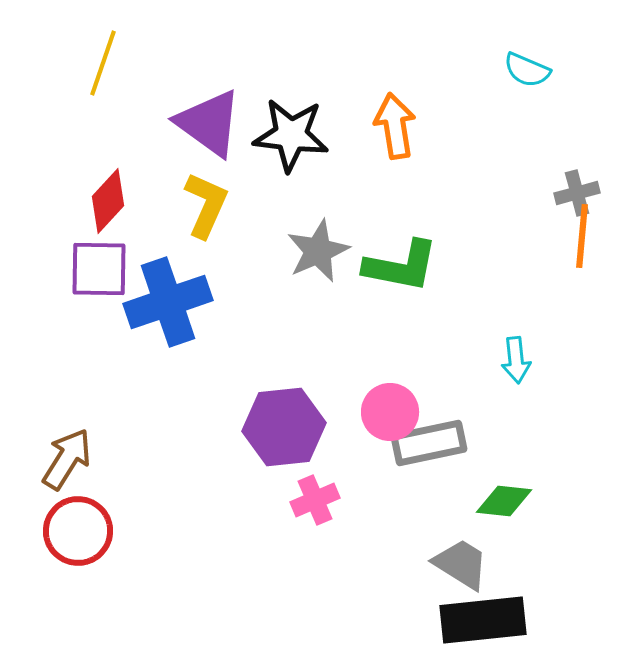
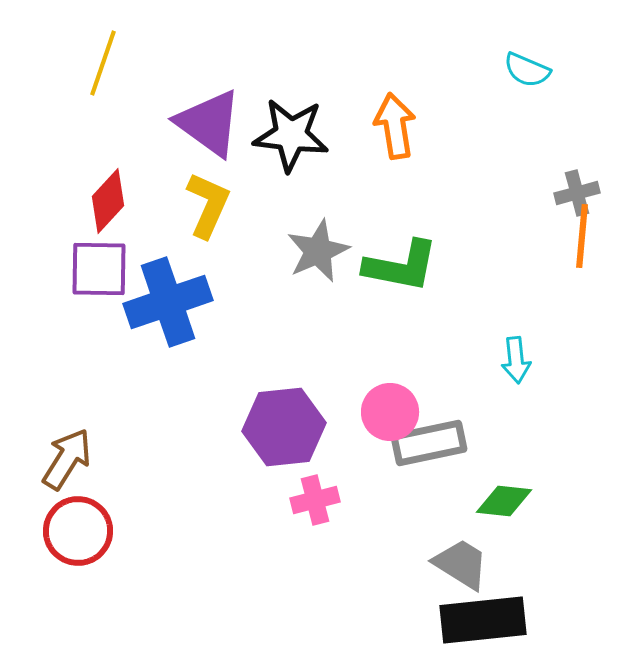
yellow L-shape: moved 2 px right
pink cross: rotated 9 degrees clockwise
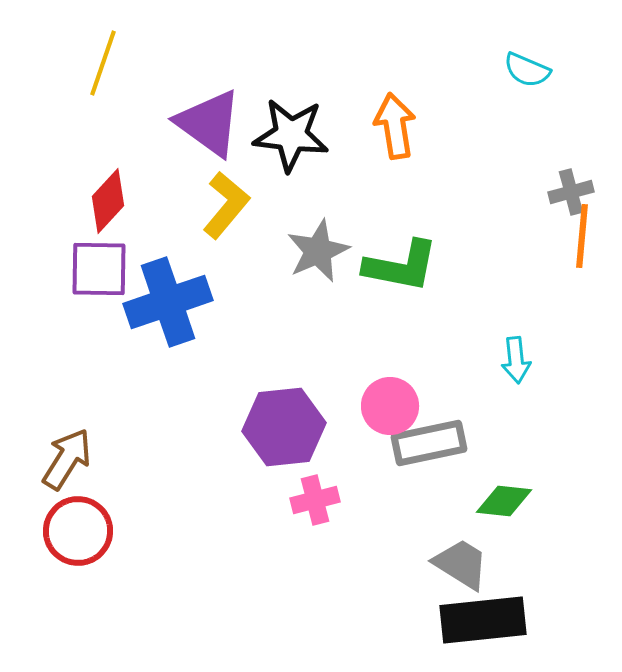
gray cross: moved 6 px left, 1 px up
yellow L-shape: moved 18 px right; rotated 16 degrees clockwise
pink circle: moved 6 px up
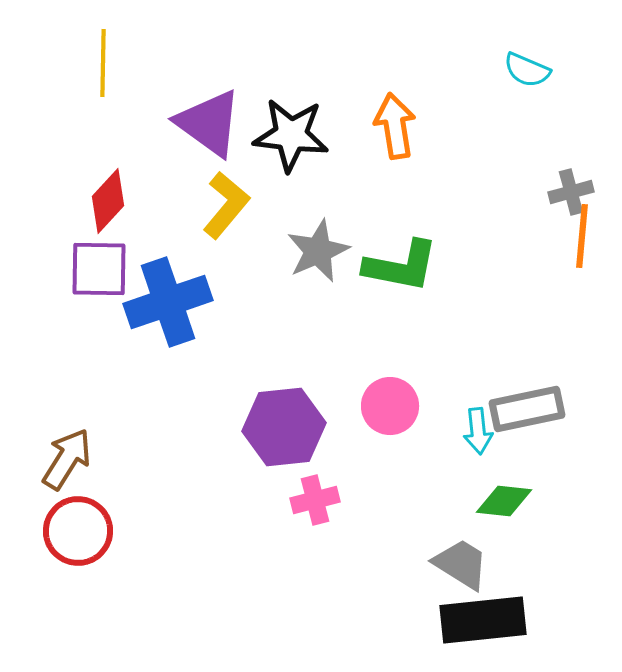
yellow line: rotated 18 degrees counterclockwise
cyan arrow: moved 38 px left, 71 px down
gray rectangle: moved 98 px right, 34 px up
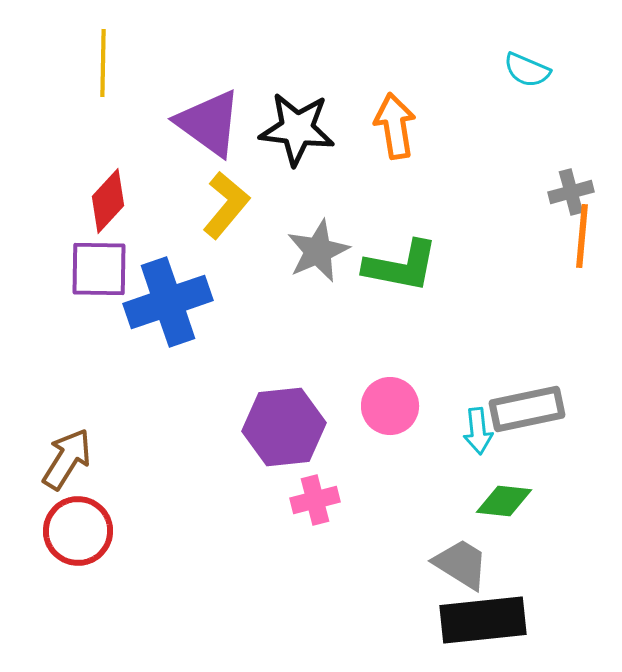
black star: moved 6 px right, 6 px up
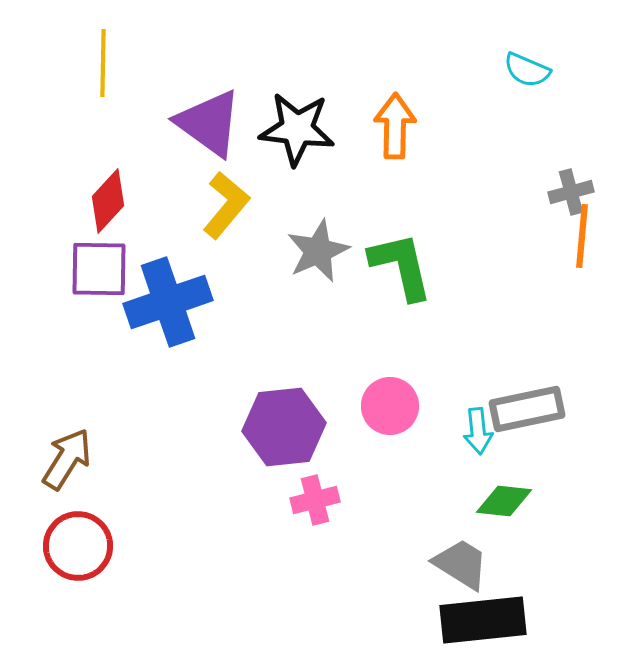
orange arrow: rotated 10 degrees clockwise
green L-shape: rotated 114 degrees counterclockwise
red circle: moved 15 px down
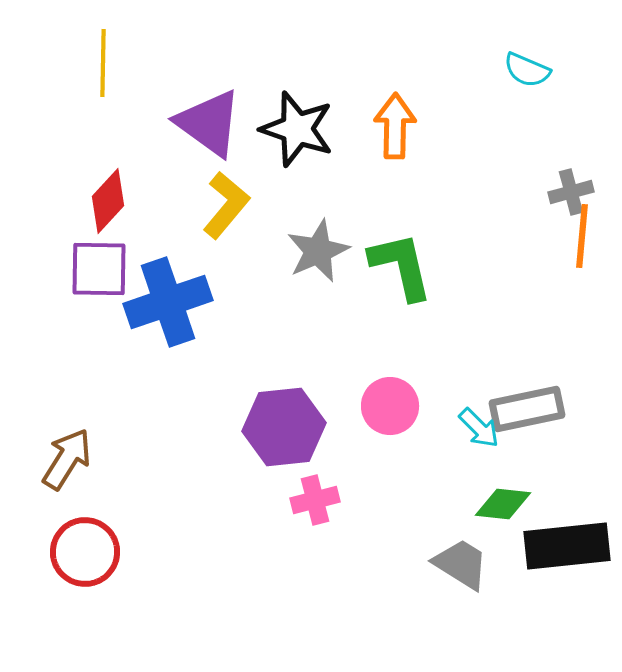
black star: rotated 12 degrees clockwise
cyan arrow: moved 1 px right, 3 px up; rotated 39 degrees counterclockwise
green diamond: moved 1 px left, 3 px down
red circle: moved 7 px right, 6 px down
black rectangle: moved 84 px right, 74 px up
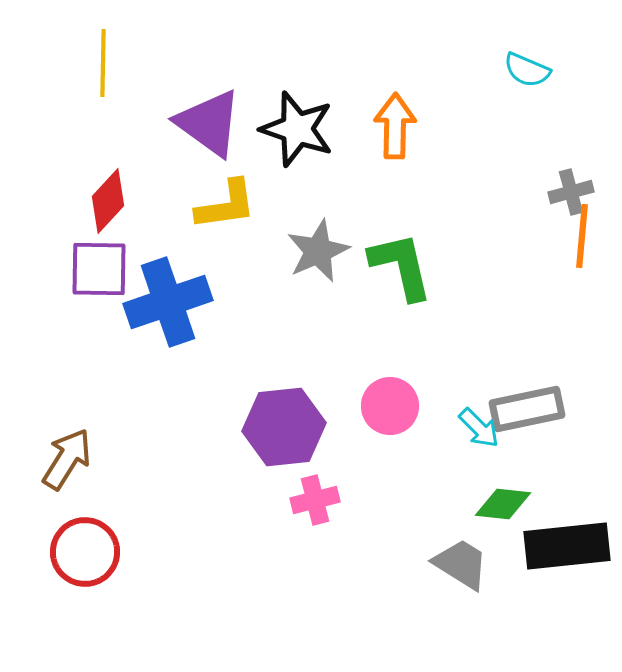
yellow L-shape: rotated 42 degrees clockwise
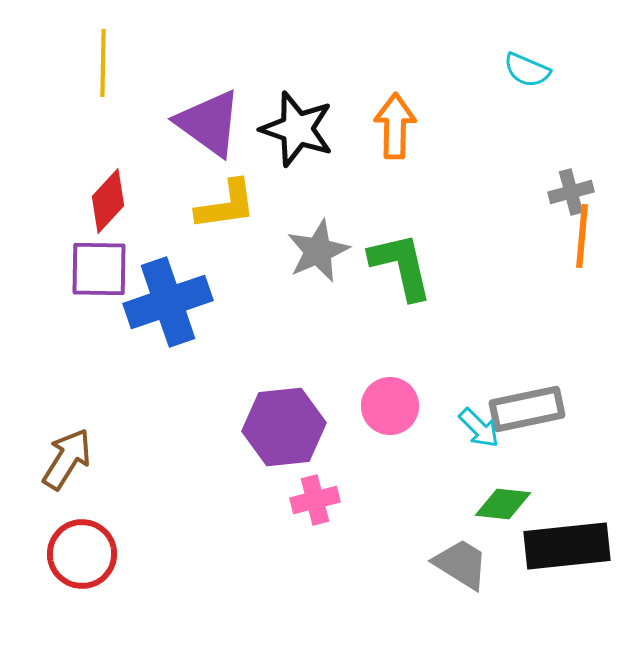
red circle: moved 3 px left, 2 px down
